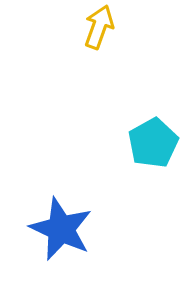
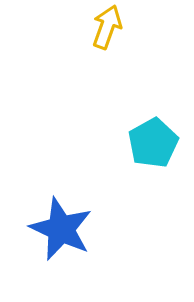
yellow arrow: moved 8 px right
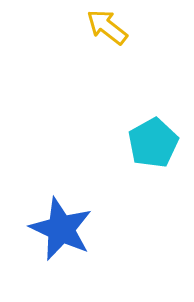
yellow arrow: rotated 72 degrees counterclockwise
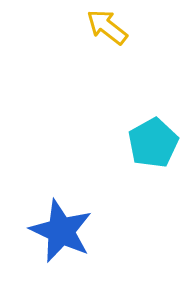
blue star: moved 2 px down
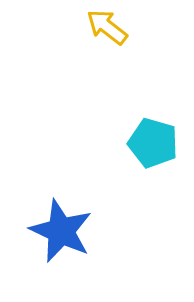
cyan pentagon: rotated 27 degrees counterclockwise
